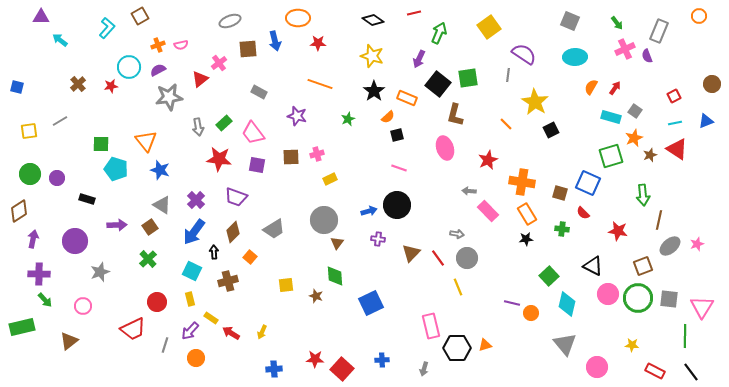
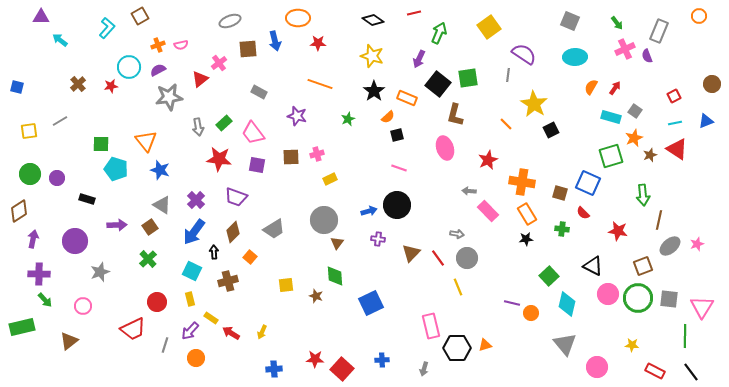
yellow star at (535, 102): moved 1 px left, 2 px down
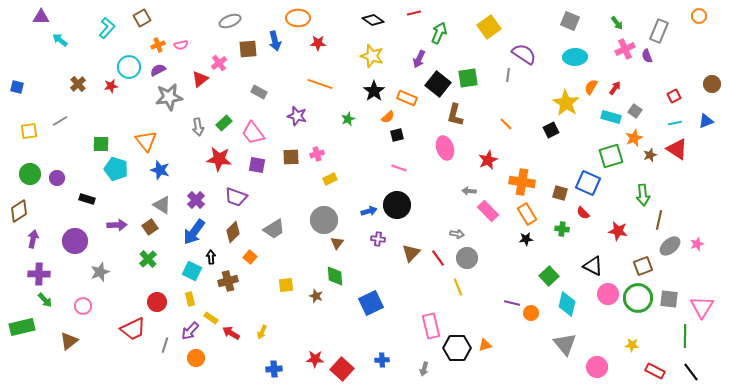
brown square at (140, 16): moved 2 px right, 2 px down
yellow star at (534, 104): moved 32 px right, 1 px up
black arrow at (214, 252): moved 3 px left, 5 px down
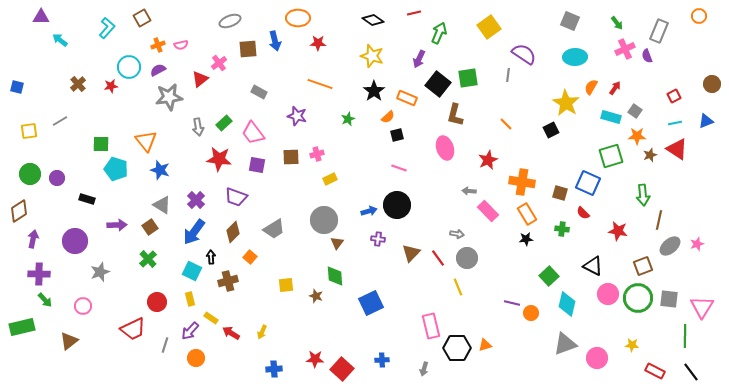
orange star at (634, 138): moved 3 px right, 2 px up; rotated 24 degrees clockwise
gray triangle at (565, 344): rotated 50 degrees clockwise
pink circle at (597, 367): moved 9 px up
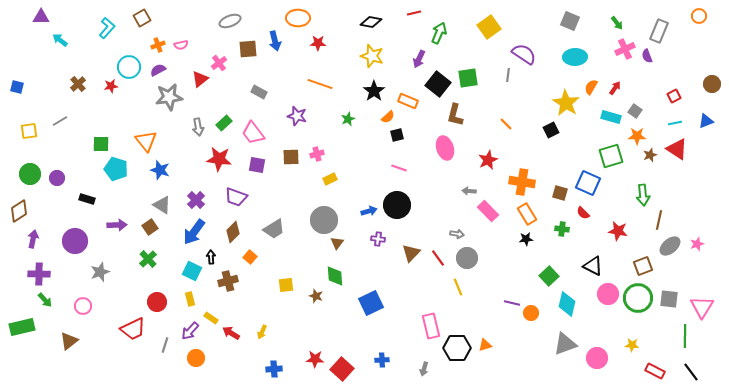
black diamond at (373, 20): moved 2 px left, 2 px down; rotated 25 degrees counterclockwise
orange rectangle at (407, 98): moved 1 px right, 3 px down
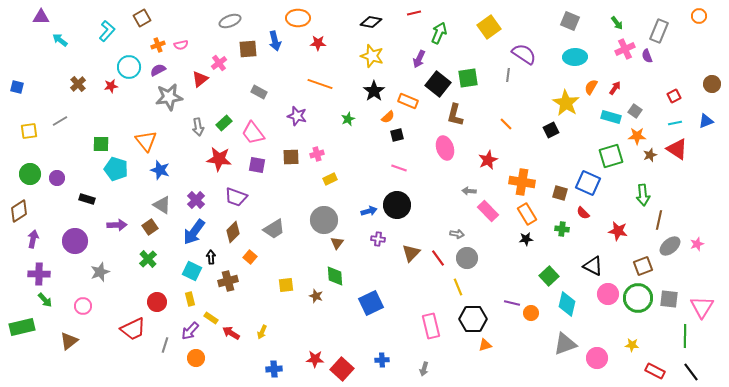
cyan L-shape at (107, 28): moved 3 px down
black hexagon at (457, 348): moved 16 px right, 29 px up
